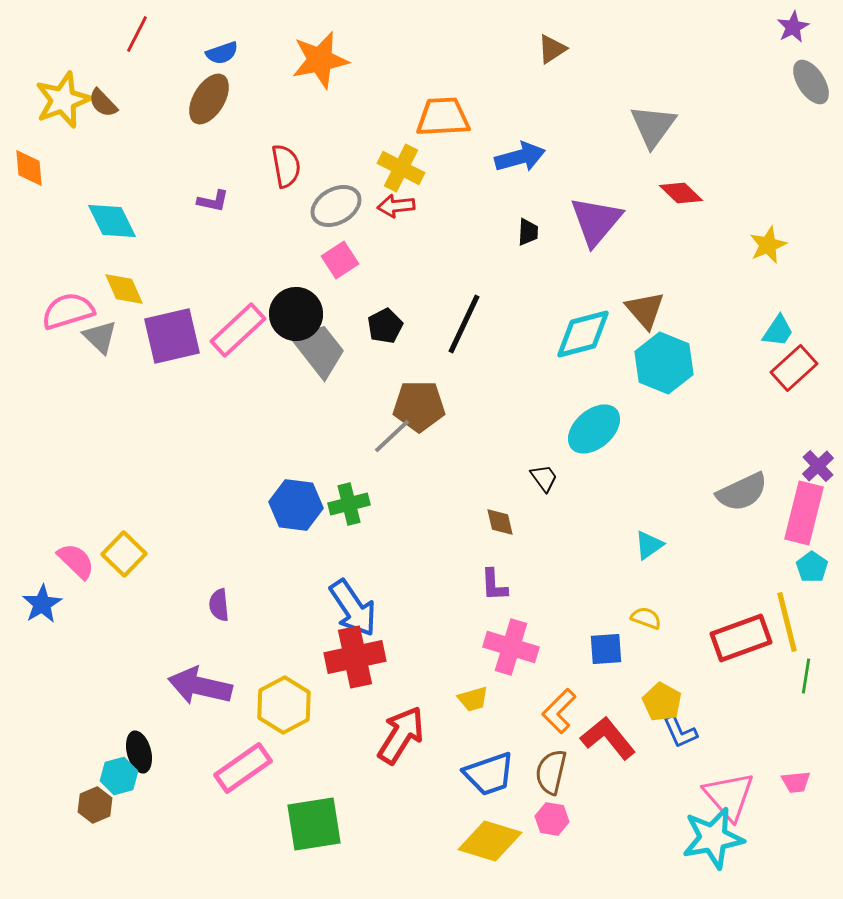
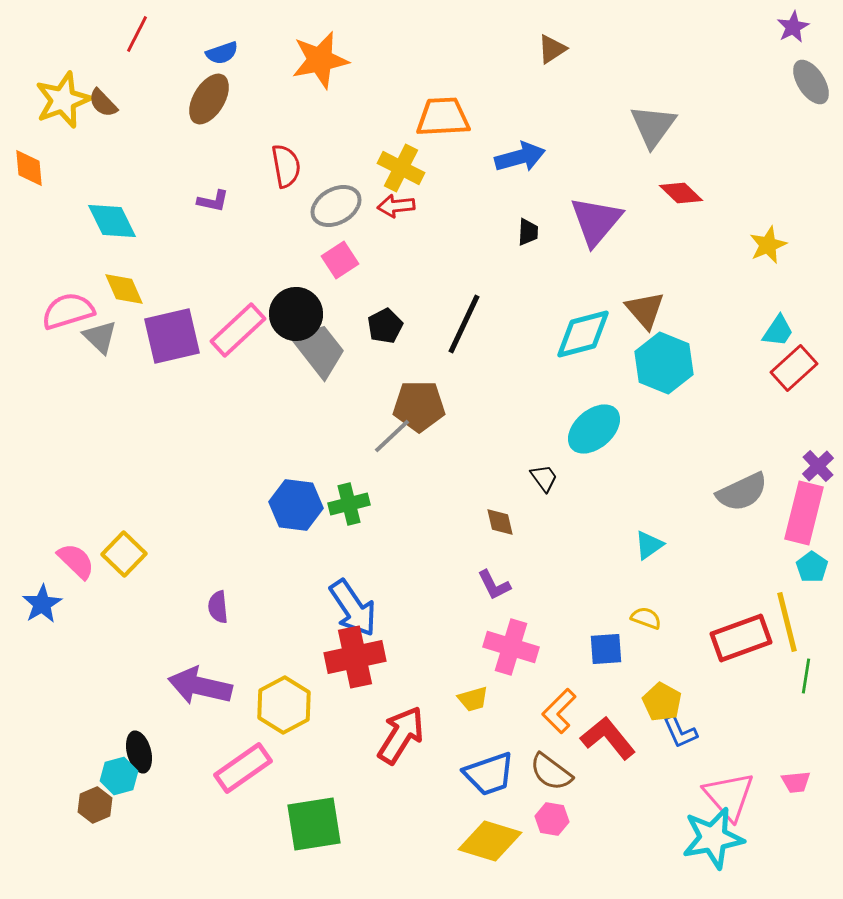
purple L-shape at (494, 585): rotated 24 degrees counterclockwise
purple semicircle at (219, 605): moved 1 px left, 2 px down
brown semicircle at (551, 772): rotated 66 degrees counterclockwise
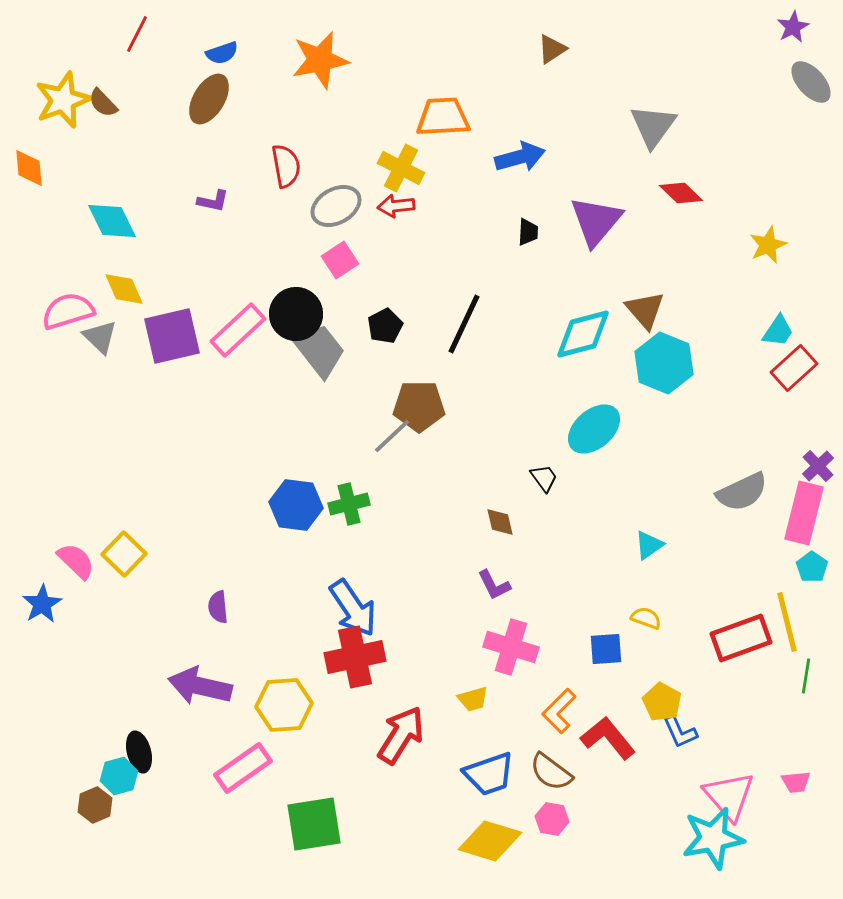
gray ellipse at (811, 82): rotated 9 degrees counterclockwise
yellow hexagon at (284, 705): rotated 24 degrees clockwise
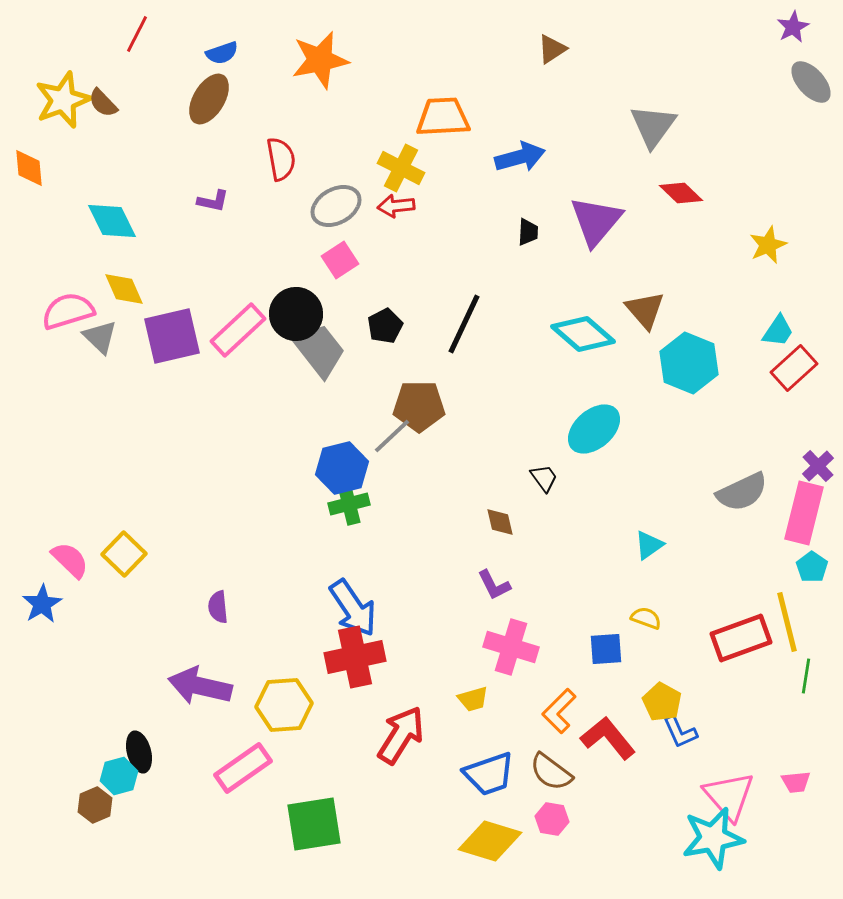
red semicircle at (286, 166): moved 5 px left, 7 px up
cyan diamond at (583, 334): rotated 56 degrees clockwise
cyan hexagon at (664, 363): moved 25 px right
blue hexagon at (296, 505): moved 46 px right, 37 px up; rotated 21 degrees counterclockwise
pink semicircle at (76, 561): moved 6 px left, 1 px up
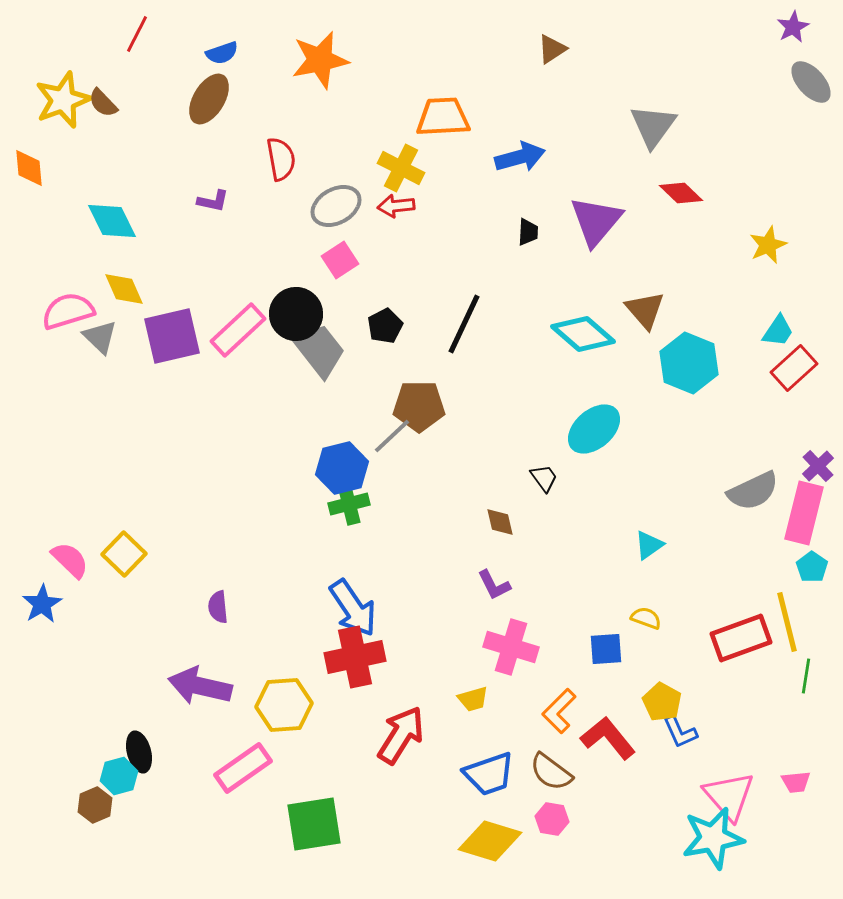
gray semicircle at (742, 492): moved 11 px right, 1 px up
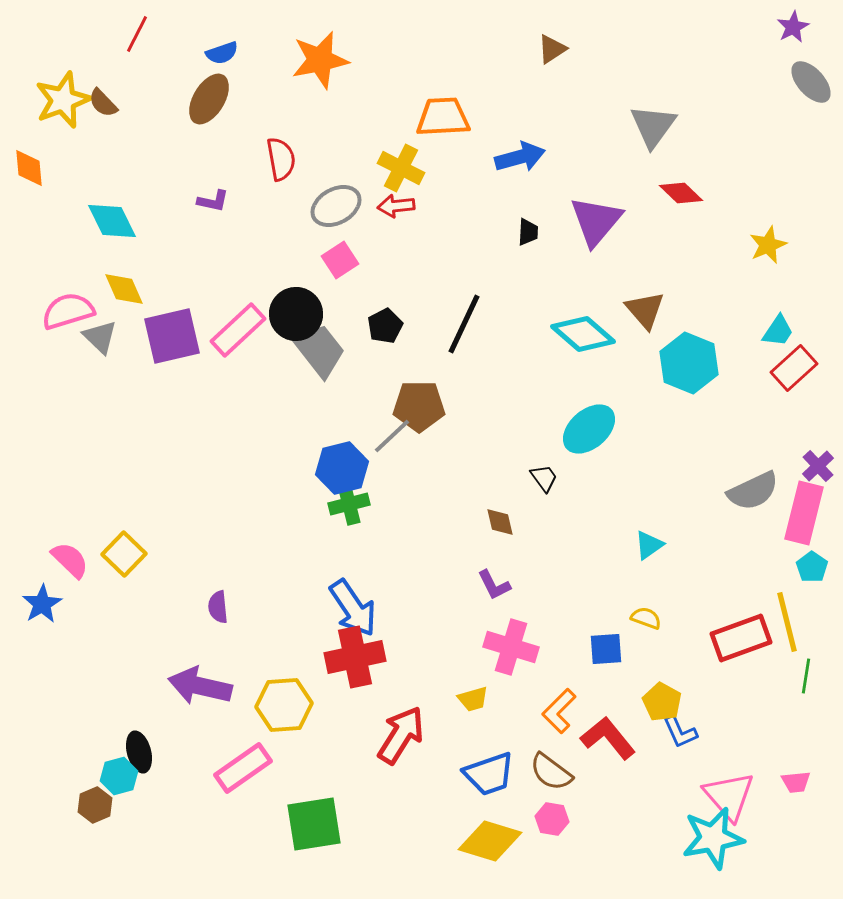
cyan ellipse at (594, 429): moved 5 px left
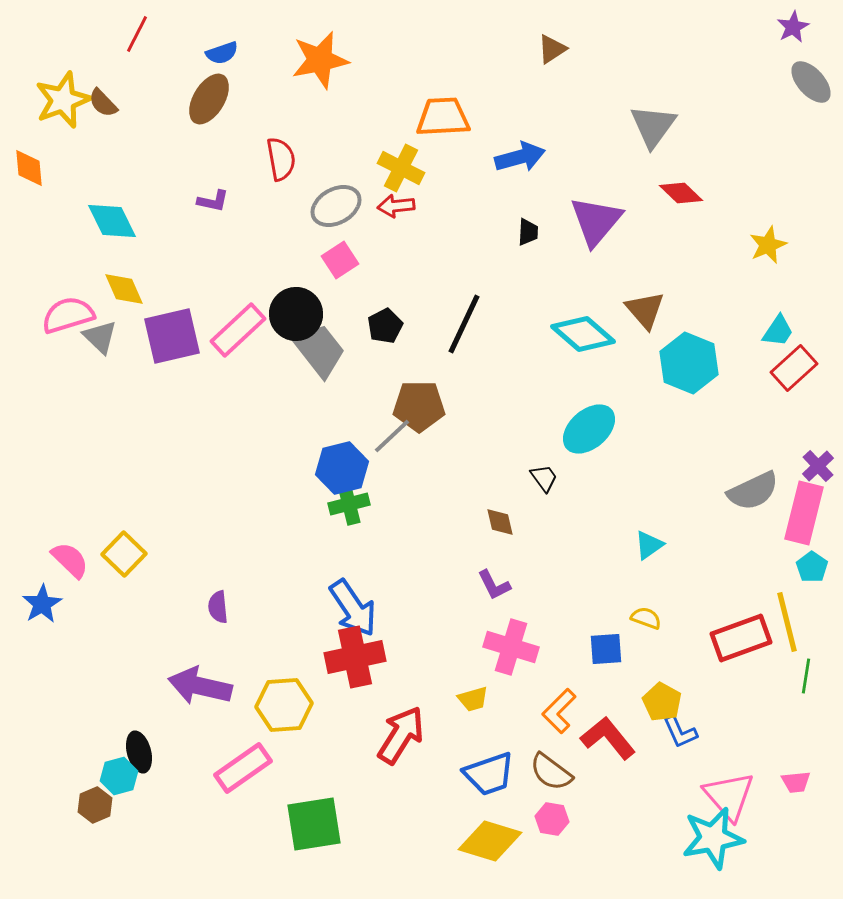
pink semicircle at (68, 311): moved 4 px down
